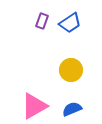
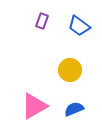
blue trapezoid: moved 9 px right, 3 px down; rotated 70 degrees clockwise
yellow circle: moved 1 px left
blue semicircle: moved 2 px right
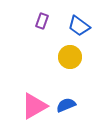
yellow circle: moved 13 px up
blue semicircle: moved 8 px left, 4 px up
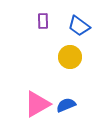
purple rectangle: moved 1 px right; rotated 21 degrees counterclockwise
pink triangle: moved 3 px right, 2 px up
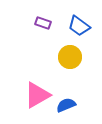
purple rectangle: moved 2 px down; rotated 70 degrees counterclockwise
pink triangle: moved 9 px up
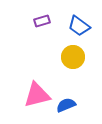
purple rectangle: moved 1 px left, 2 px up; rotated 35 degrees counterclockwise
yellow circle: moved 3 px right
pink triangle: rotated 16 degrees clockwise
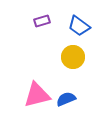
blue semicircle: moved 6 px up
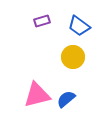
blue semicircle: rotated 18 degrees counterclockwise
